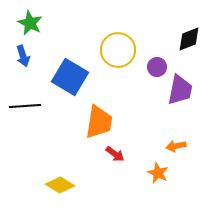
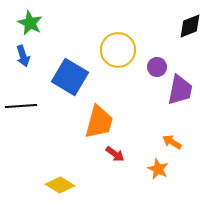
black diamond: moved 1 px right, 13 px up
black line: moved 4 px left
orange trapezoid: rotated 6 degrees clockwise
orange arrow: moved 4 px left, 4 px up; rotated 42 degrees clockwise
orange star: moved 4 px up
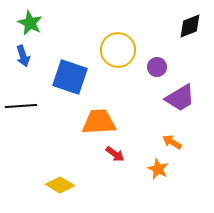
blue square: rotated 12 degrees counterclockwise
purple trapezoid: moved 8 px down; rotated 48 degrees clockwise
orange trapezoid: rotated 108 degrees counterclockwise
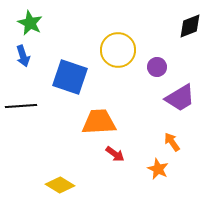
orange arrow: rotated 24 degrees clockwise
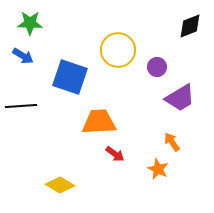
green star: rotated 25 degrees counterclockwise
blue arrow: rotated 40 degrees counterclockwise
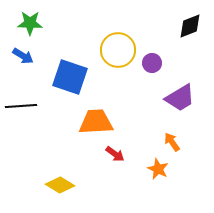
purple circle: moved 5 px left, 4 px up
orange trapezoid: moved 3 px left
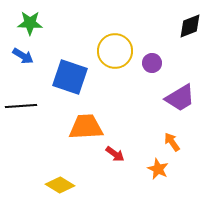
yellow circle: moved 3 px left, 1 px down
orange trapezoid: moved 10 px left, 5 px down
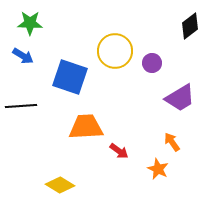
black diamond: rotated 16 degrees counterclockwise
red arrow: moved 4 px right, 3 px up
